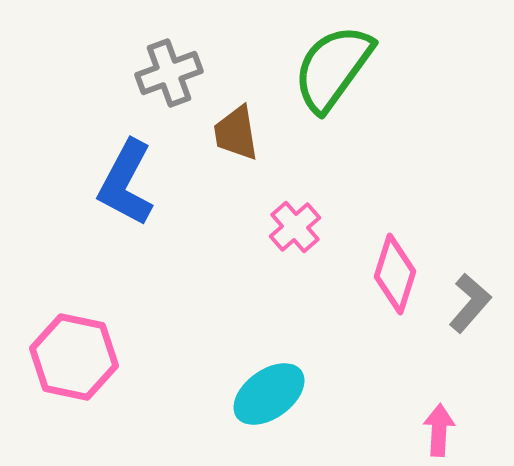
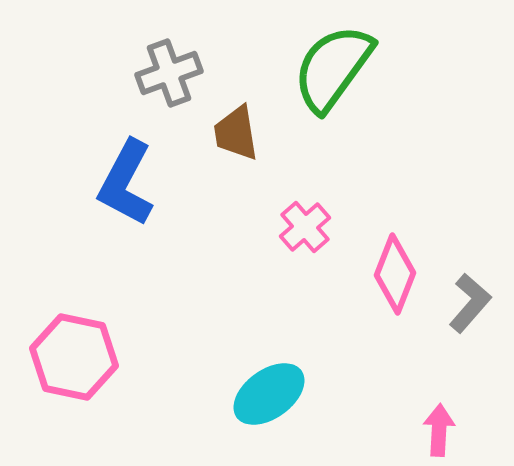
pink cross: moved 10 px right
pink diamond: rotated 4 degrees clockwise
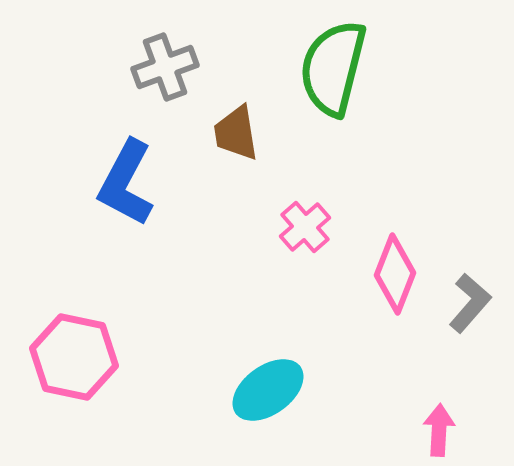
green semicircle: rotated 22 degrees counterclockwise
gray cross: moved 4 px left, 6 px up
cyan ellipse: moved 1 px left, 4 px up
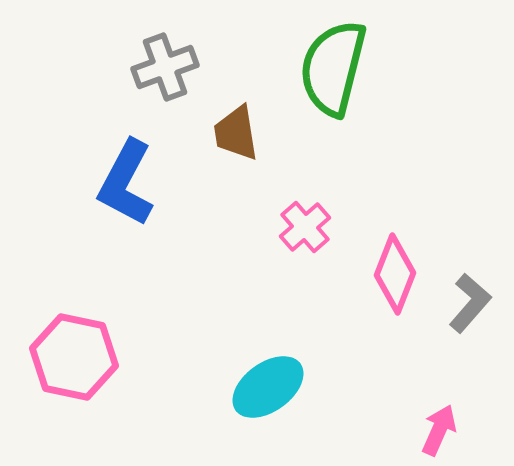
cyan ellipse: moved 3 px up
pink arrow: rotated 21 degrees clockwise
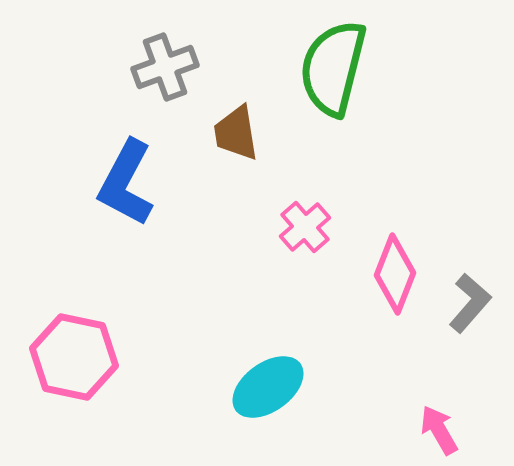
pink arrow: rotated 54 degrees counterclockwise
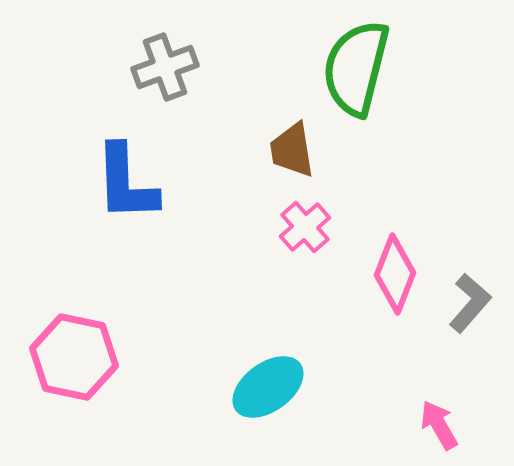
green semicircle: moved 23 px right
brown trapezoid: moved 56 px right, 17 px down
blue L-shape: rotated 30 degrees counterclockwise
pink arrow: moved 5 px up
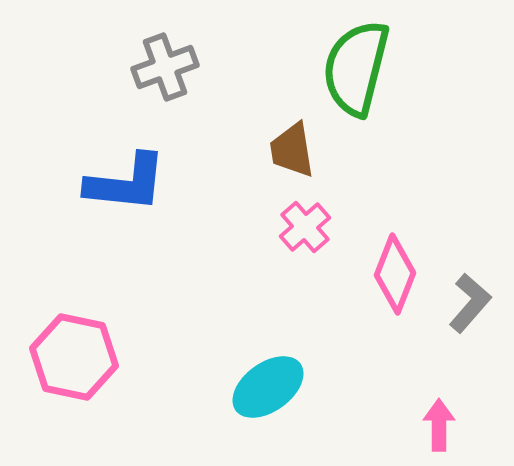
blue L-shape: rotated 82 degrees counterclockwise
pink arrow: rotated 30 degrees clockwise
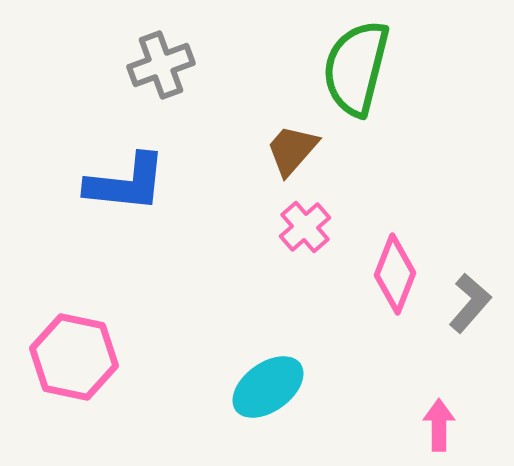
gray cross: moved 4 px left, 2 px up
brown trapezoid: rotated 50 degrees clockwise
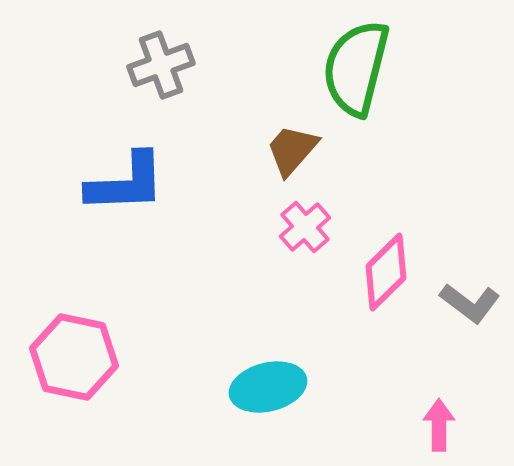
blue L-shape: rotated 8 degrees counterclockwise
pink diamond: moved 9 px left, 2 px up; rotated 24 degrees clockwise
gray L-shape: rotated 86 degrees clockwise
cyan ellipse: rotated 22 degrees clockwise
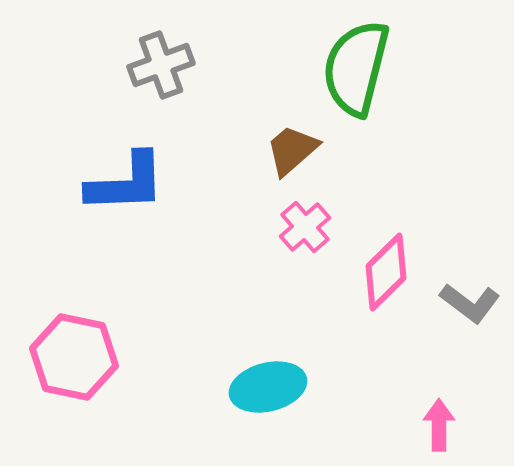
brown trapezoid: rotated 8 degrees clockwise
